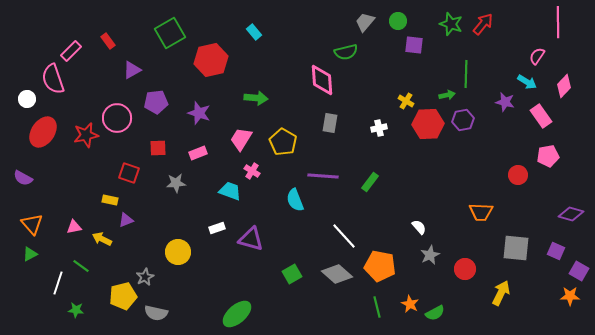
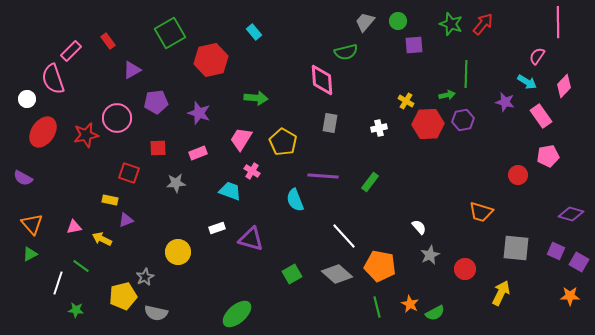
purple square at (414, 45): rotated 12 degrees counterclockwise
orange trapezoid at (481, 212): rotated 15 degrees clockwise
purple square at (579, 271): moved 9 px up
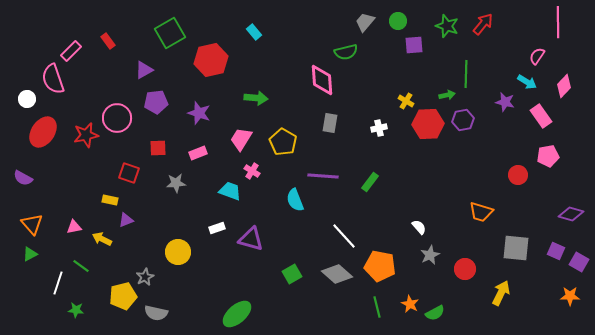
green star at (451, 24): moved 4 px left, 2 px down
purple triangle at (132, 70): moved 12 px right
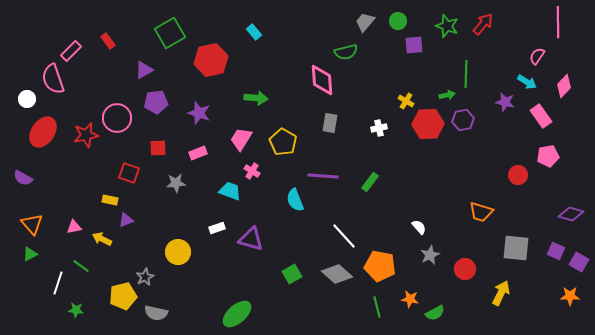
orange star at (410, 304): moved 5 px up; rotated 18 degrees counterclockwise
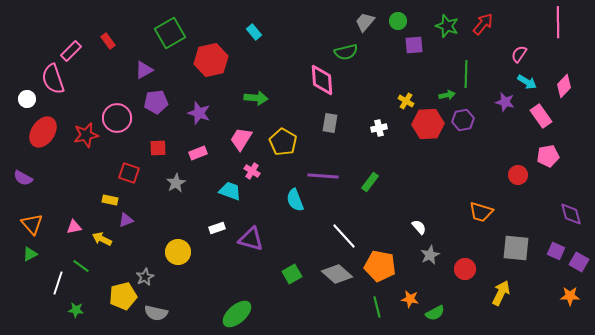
pink semicircle at (537, 56): moved 18 px left, 2 px up
gray star at (176, 183): rotated 24 degrees counterclockwise
purple diamond at (571, 214): rotated 60 degrees clockwise
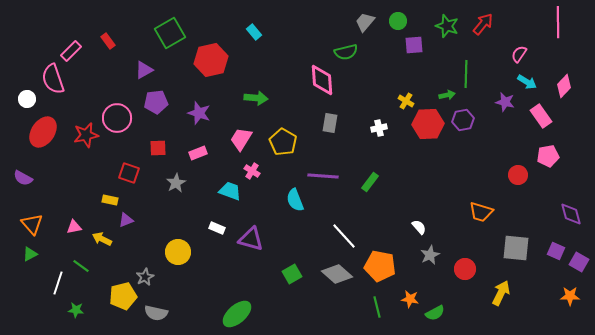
white rectangle at (217, 228): rotated 42 degrees clockwise
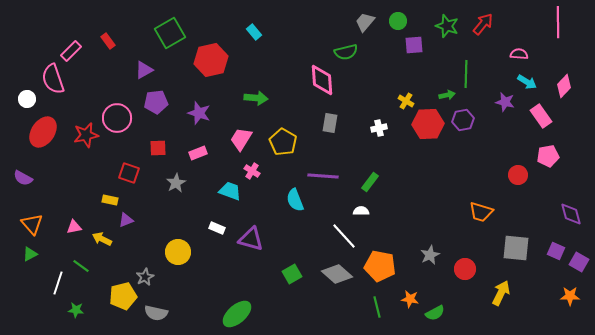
pink semicircle at (519, 54): rotated 60 degrees clockwise
white semicircle at (419, 227): moved 58 px left, 16 px up; rotated 49 degrees counterclockwise
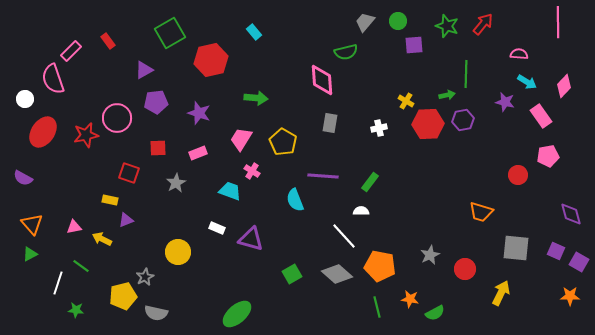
white circle at (27, 99): moved 2 px left
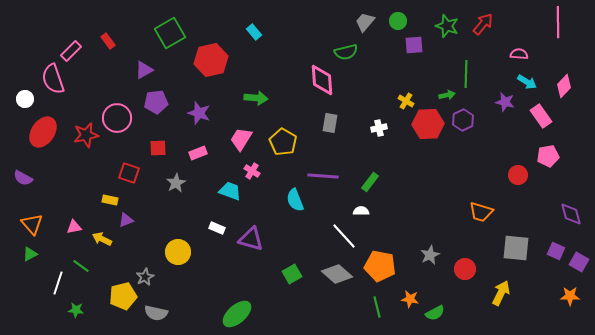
purple hexagon at (463, 120): rotated 15 degrees counterclockwise
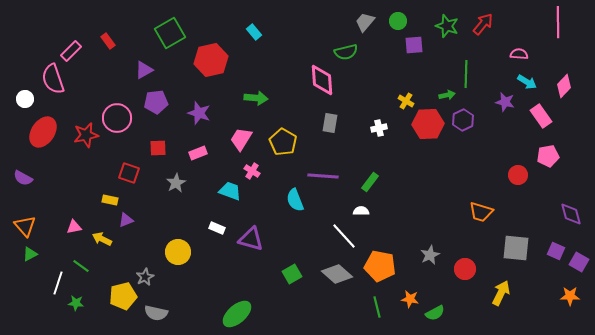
orange triangle at (32, 224): moved 7 px left, 2 px down
green star at (76, 310): moved 7 px up
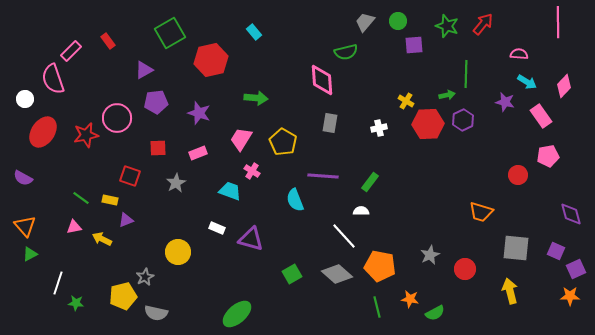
red square at (129, 173): moved 1 px right, 3 px down
purple square at (579, 262): moved 3 px left, 7 px down; rotated 36 degrees clockwise
green line at (81, 266): moved 68 px up
yellow arrow at (501, 293): moved 9 px right, 2 px up; rotated 40 degrees counterclockwise
